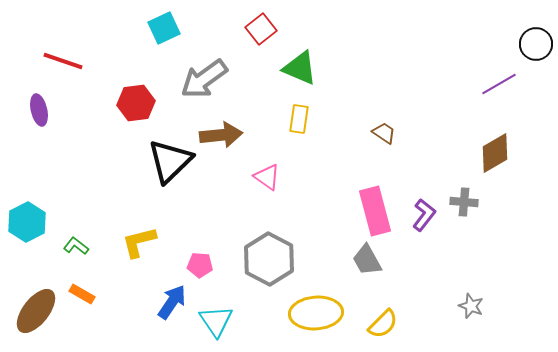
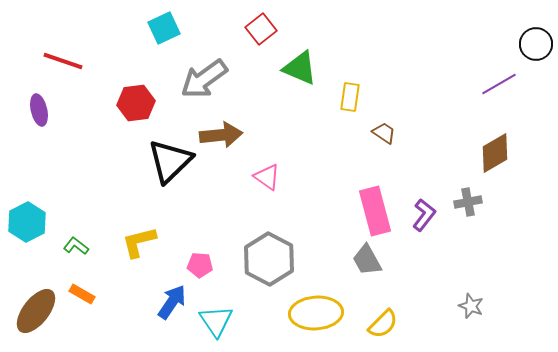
yellow rectangle: moved 51 px right, 22 px up
gray cross: moved 4 px right; rotated 16 degrees counterclockwise
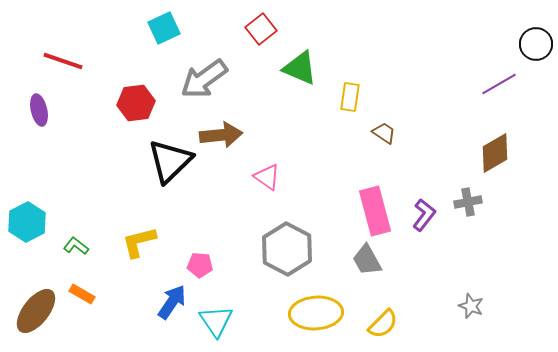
gray hexagon: moved 18 px right, 10 px up
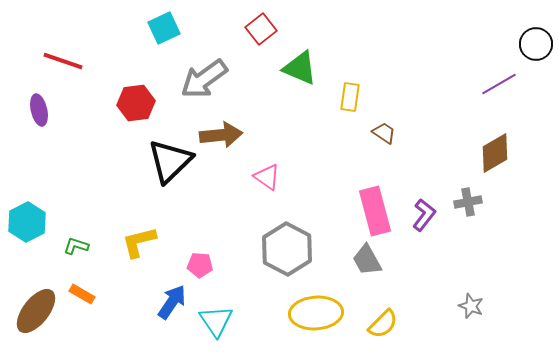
green L-shape: rotated 20 degrees counterclockwise
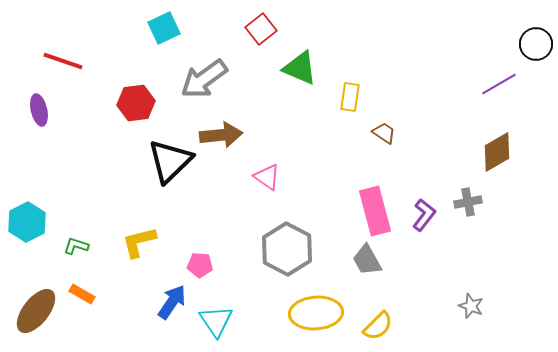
brown diamond: moved 2 px right, 1 px up
yellow semicircle: moved 5 px left, 2 px down
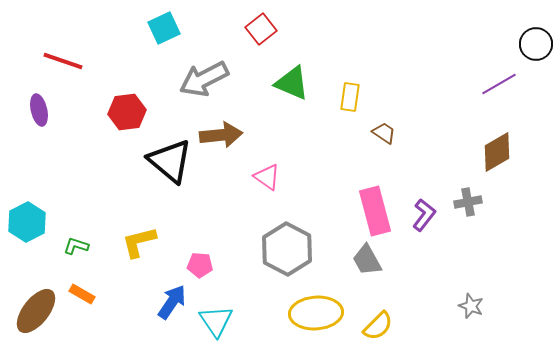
green triangle: moved 8 px left, 15 px down
gray arrow: rotated 9 degrees clockwise
red hexagon: moved 9 px left, 9 px down
black triangle: rotated 36 degrees counterclockwise
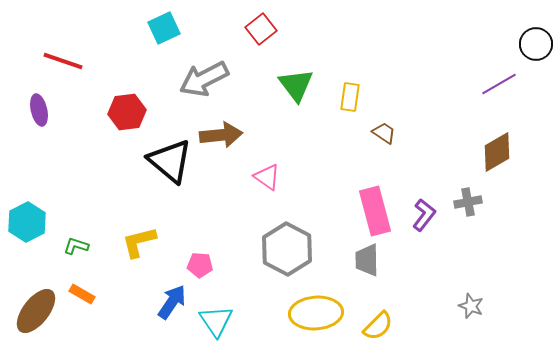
green triangle: moved 4 px right, 2 px down; rotated 30 degrees clockwise
gray trapezoid: rotated 28 degrees clockwise
